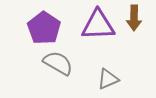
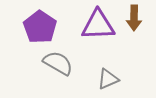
purple pentagon: moved 4 px left, 1 px up
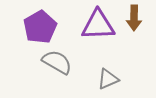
purple pentagon: rotated 8 degrees clockwise
gray semicircle: moved 1 px left, 1 px up
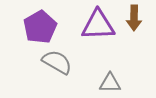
gray triangle: moved 2 px right, 4 px down; rotated 25 degrees clockwise
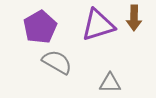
purple triangle: rotated 15 degrees counterclockwise
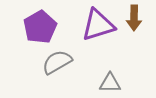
gray semicircle: rotated 60 degrees counterclockwise
